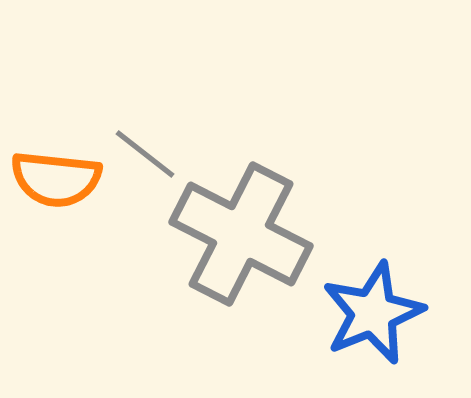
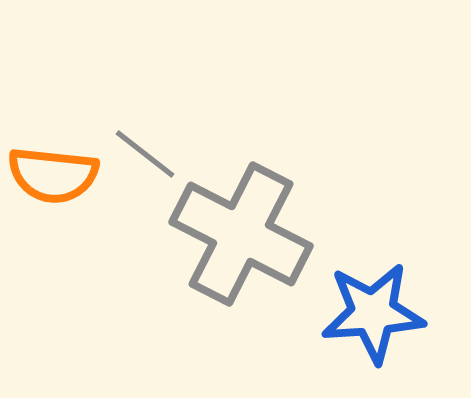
orange semicircle: moved 3 px left, 4 px up
blue star: rotated 18 degrees clockwise
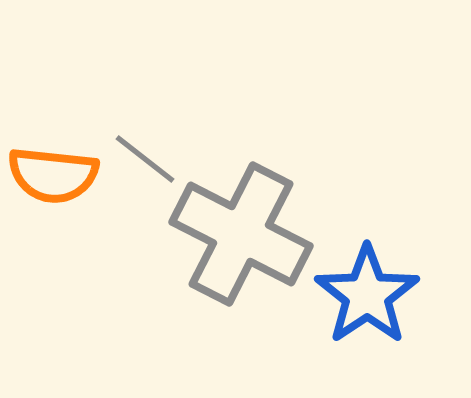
gray line: moved 5 px down
blue star: moved 6 px left, 18 px up; rotated 30 degrees counterclockwise
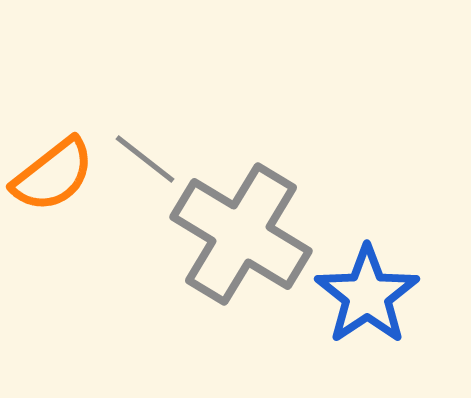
orange semicircle: rotated 44 degrees counterclockwise
gray cross: rotated 4 degrees clockwise
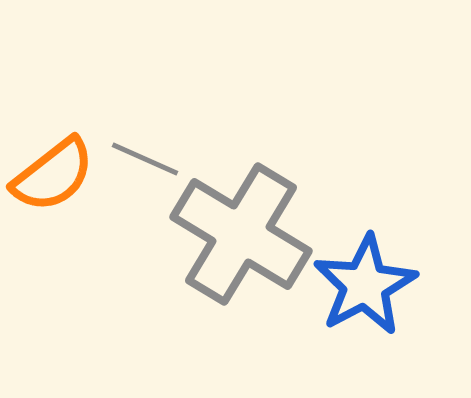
gray line: rotated 14 degrees counterclockwise
blue star: moved 2 px left, 10 px up; rotated 6 degrees clockwise
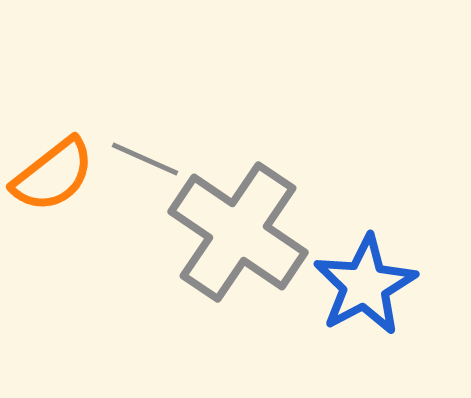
gray cross: moved 3 px left, 2 px up; rotated 3 degrees clockwise
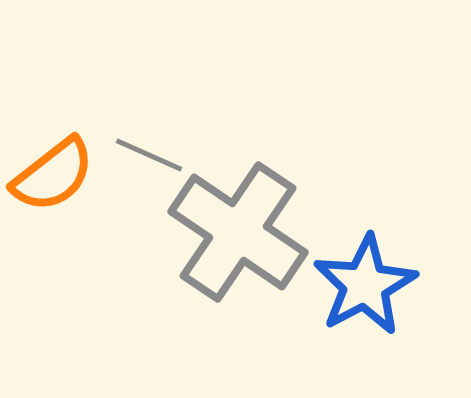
gray line: moved 4 px right, 4 px up
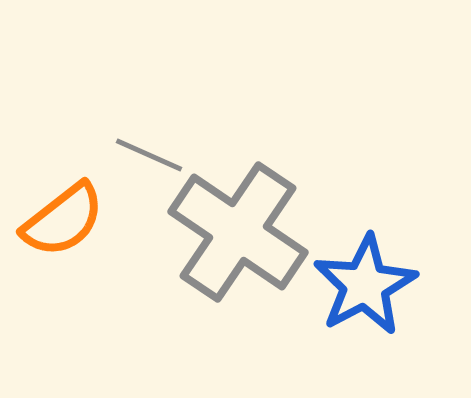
orange semicircle: moved 10 px right, 45 px down
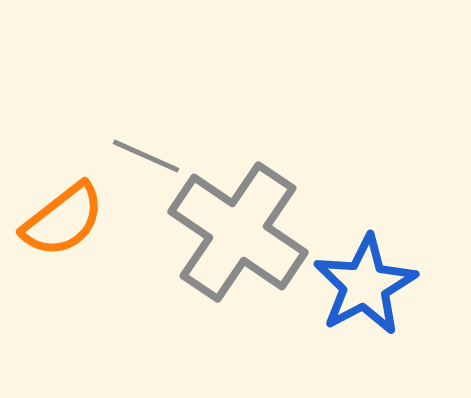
gray line: moved 3 px left, 1 px down
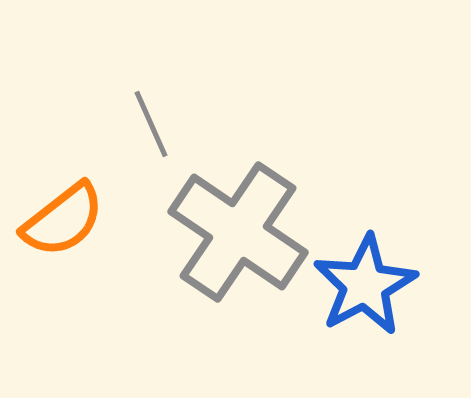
gray line: moved 5 px right, 32 px up; rotated 42 degrees clockwise
